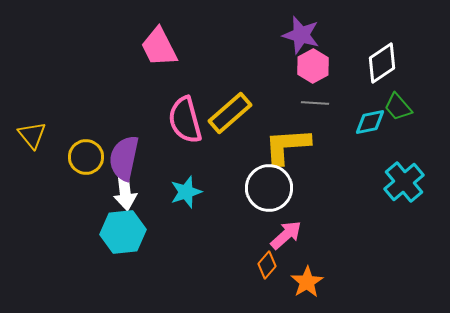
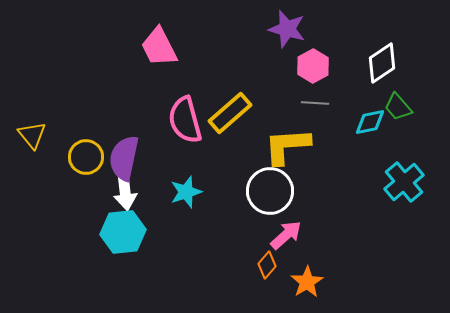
purple star: moved 14 px left, 6 px up
white circle: moved 1 px right, 3 px down
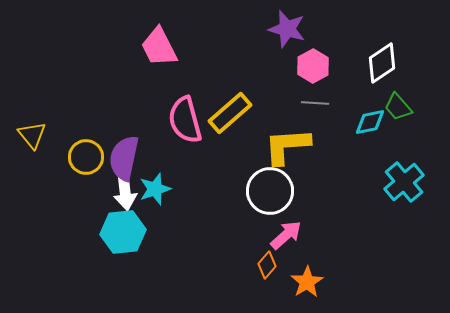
cyan star: moved 31 px left, 3 px up
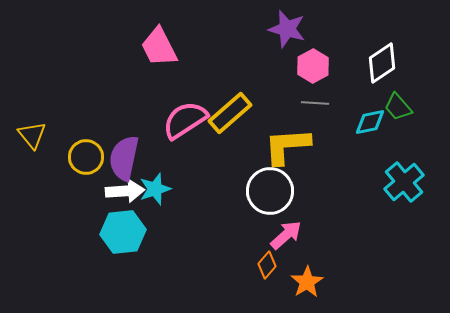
pink semicircle: rotated 72 degrees clockwise
white arrow: rotated 87 degrees counterclockwise
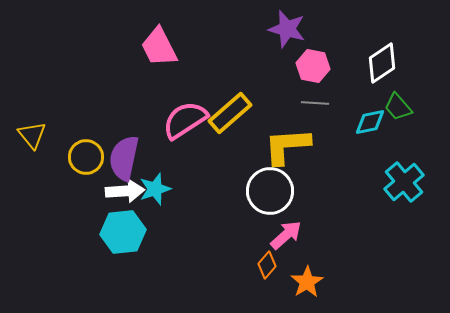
pink hexagon: rotated 20 degrees counterclockwise
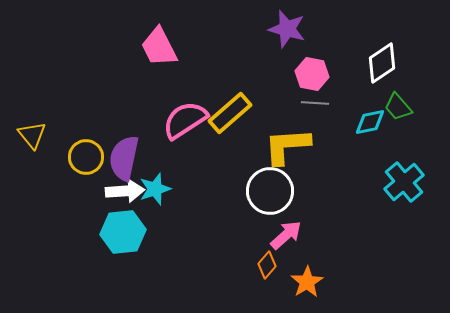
pink hexagon: moved 1 px left, 8 px down
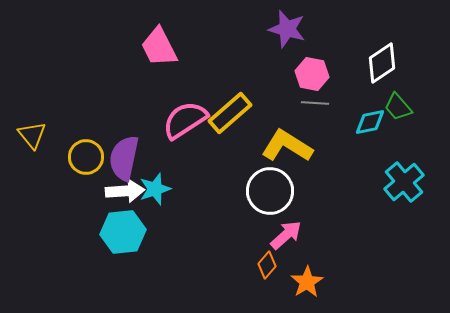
yellow L-shape: rotated 36 degrees clockwise
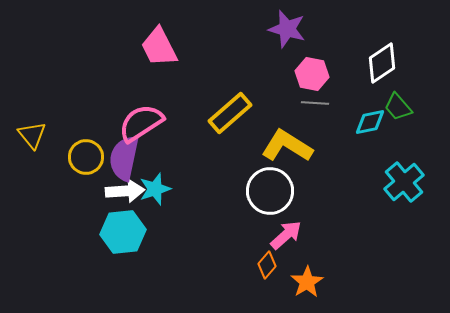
pink semicircle: moved 44 px left, 3 px down
